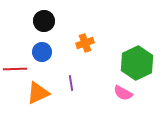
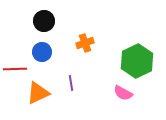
green hexagon: moved 2 px up
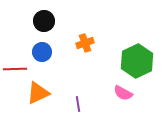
purple line: moved 7 px right, 21 px down
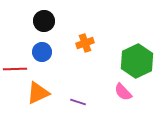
pink semicircle: moved 1 px up; rotated 18 degrees clockwise
purple line: moved 2 px up; rotated 63 degrees counterclockwise
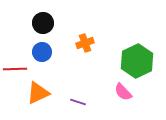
black circle: moved 1 px left, 2 px down
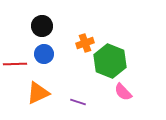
black circle: moved 1 px left, 3 px down
blue circle: moved 2 px right, 2 px down
green hexagon: moved 27 px left; rotated 12 degrees counterclockwise
red line: moved 5 px up
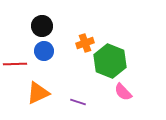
blue circle: moved 3 px up
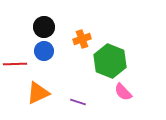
black circle: moved 2 px right, 1 px down
orange cross: moved 3 px left, 4 px up
